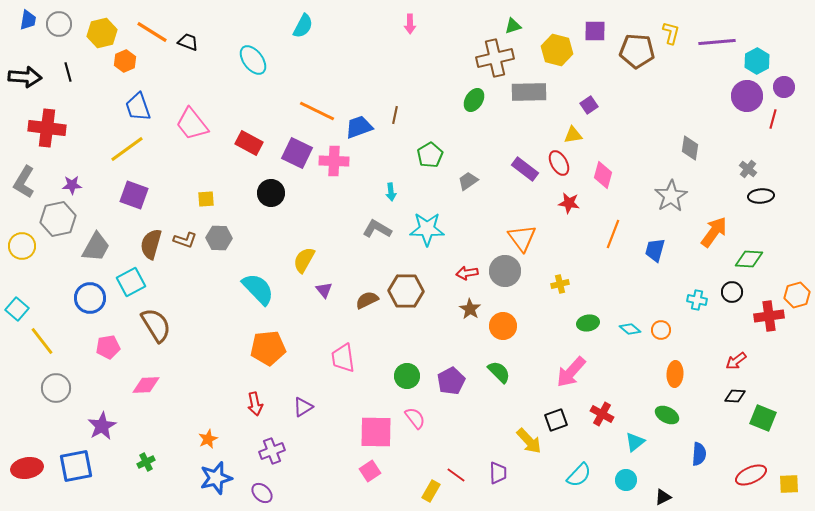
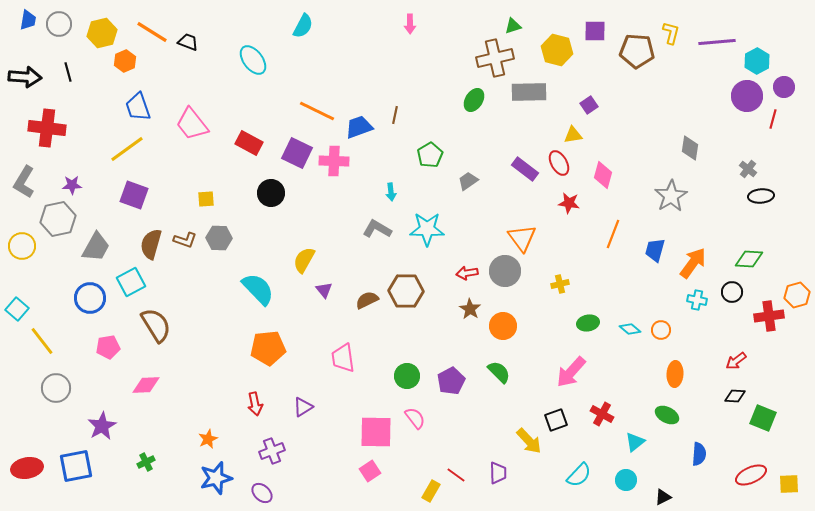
orange arrow at (714, 232): moved 21 px left, 31 px down
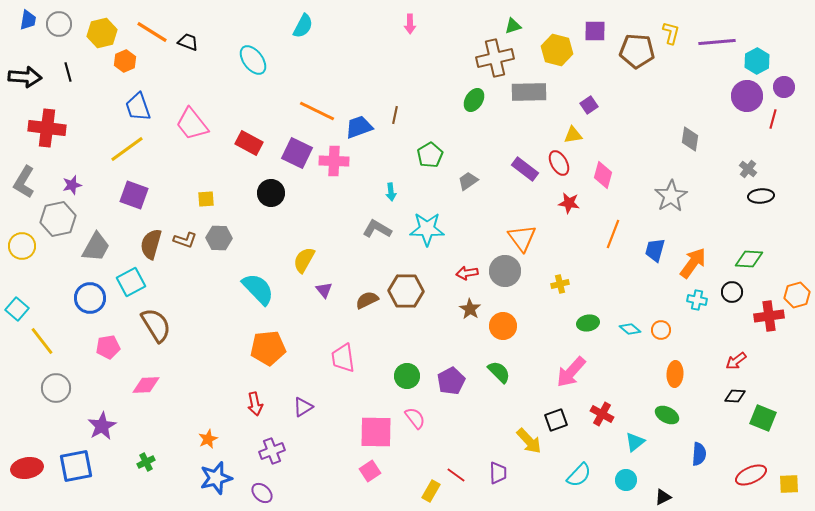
gray diamond at (690, 148): moved 9 px up
purple star at (72, 185): rotated 12 degrees counterclockwise
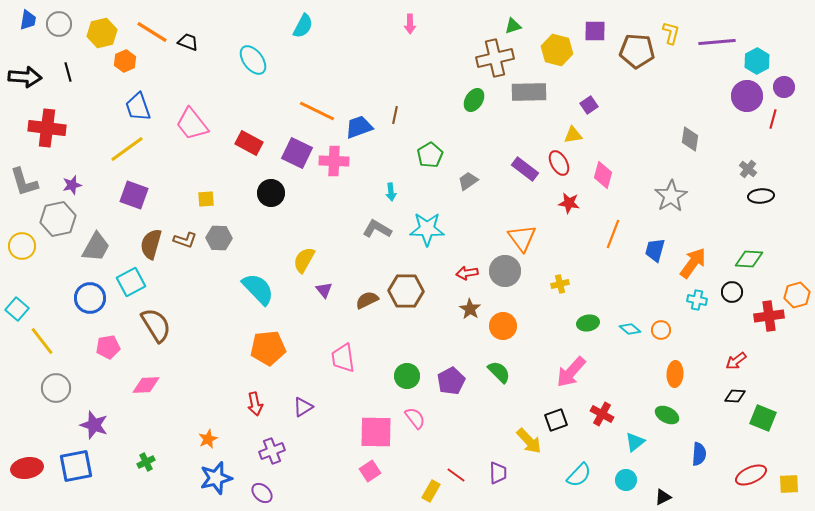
gray L-shape at (24, 182): rotated 48 degrees counterclockwise
purple star at (102, 426): moved 8 px left, 1 px up; rotated 24 degrees counterclockwise
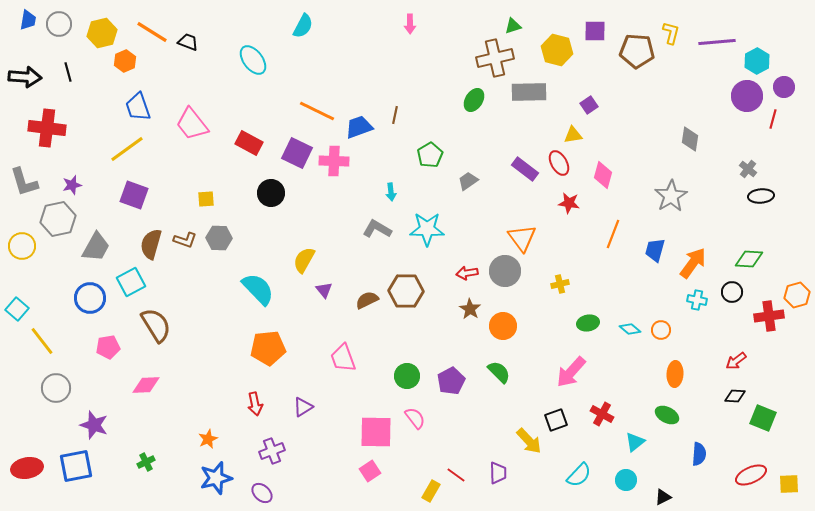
pink trapezoid at (343, 358): rotated 12 degrees counterclockwise
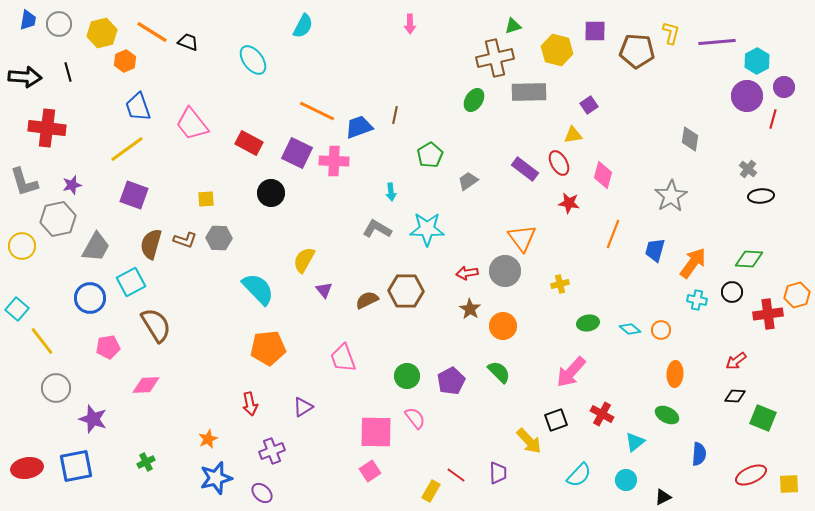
red cross at (769, 316): moved 1 px left, 2 px up
red arrow at (255, 404): moved 5 px left
purple star at (94, 425): moved 1 px left, 6 px up
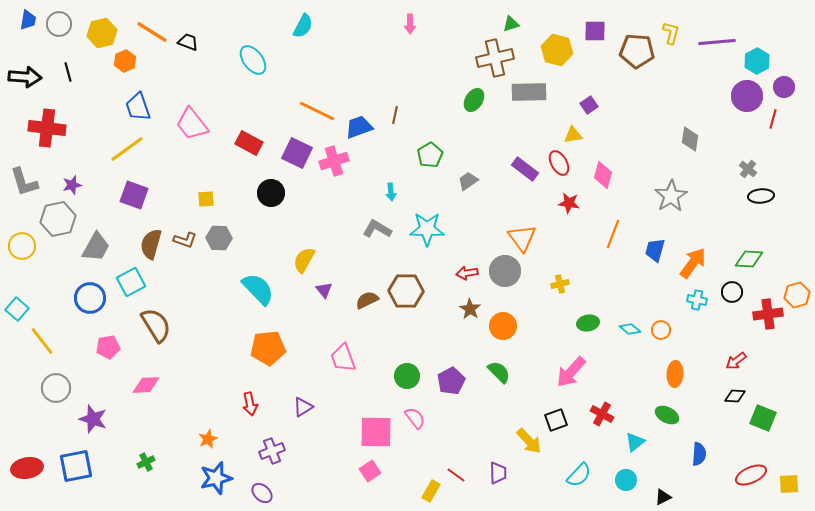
green triangle at (513, 26): moved 2 px left, 2 px up
pink cross at (334, 161): rotated 20 degrees counterclockwise
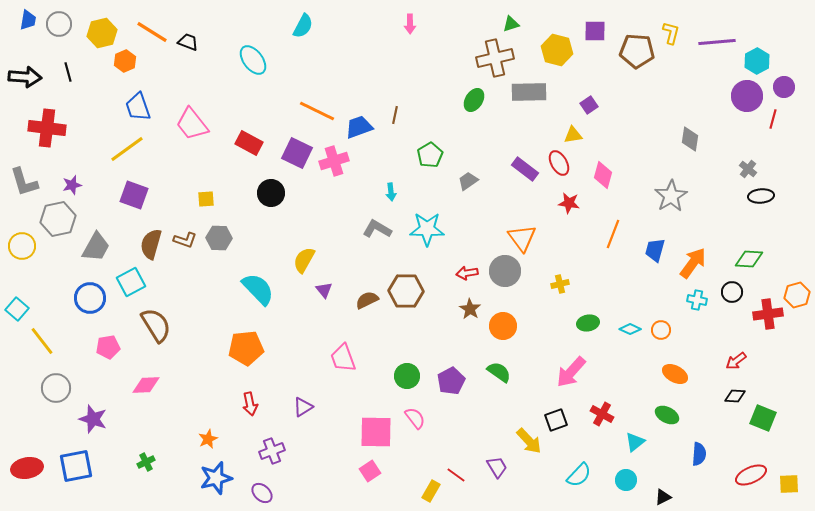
cyan diamond at (630, 329): rotated 15 degrees counterclockwise
orange pentagon at (268, 348): moved 22 px left
green semicircle at (499, 372): rotated 10 degrees counterclockwise
orange ellipse at (675, 374): rotated 65 degrees counterclockwise
purple trapezoid at (498, 473): moved 1 px left, 6 px up; rotated 30 degrees counterclockwise
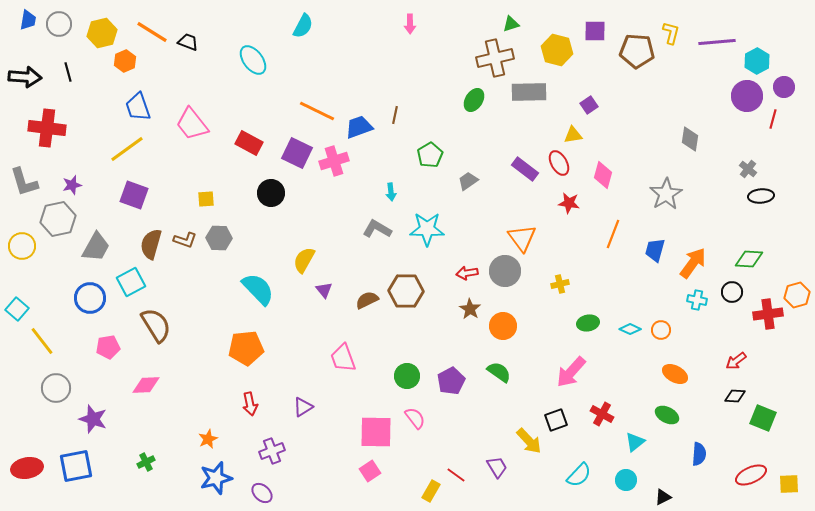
gray star at (671, 196): moved 5 px left, 2 px up
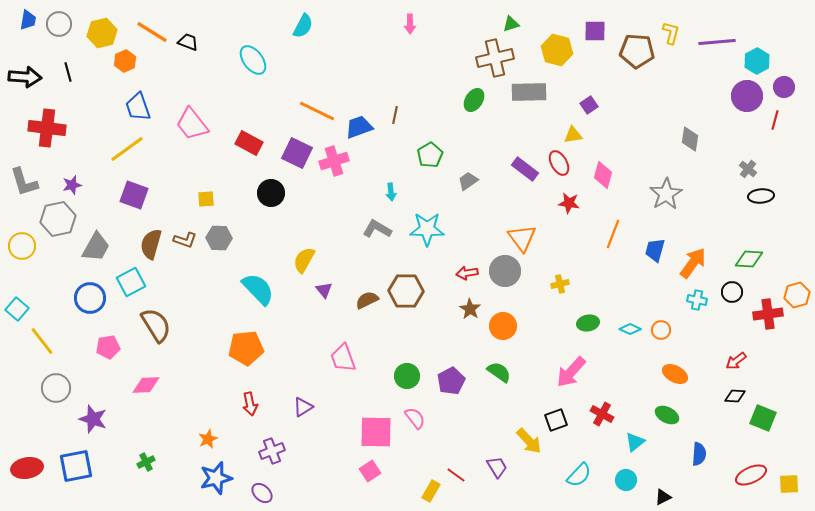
red line at (773, 119): moved 2 px right, 1 px down
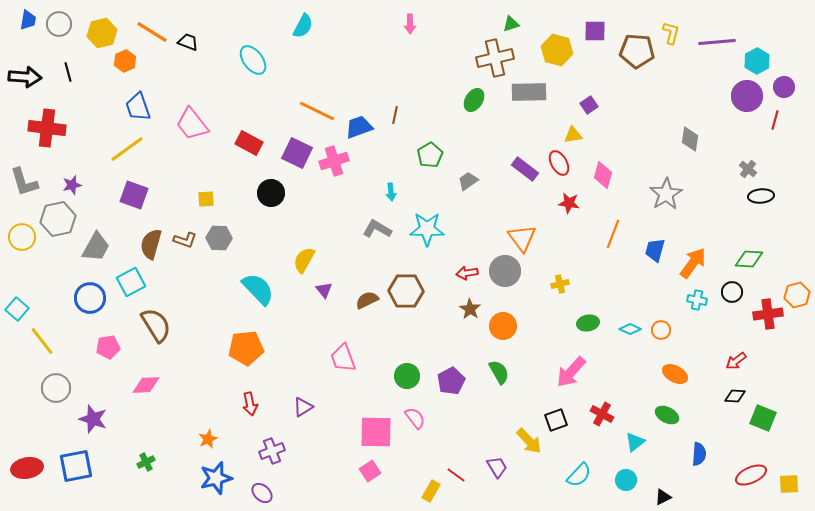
yellow circle at (22, 246): moved 9 px up
green semicircle at (499, 372): rotated 25 degrees clockwise
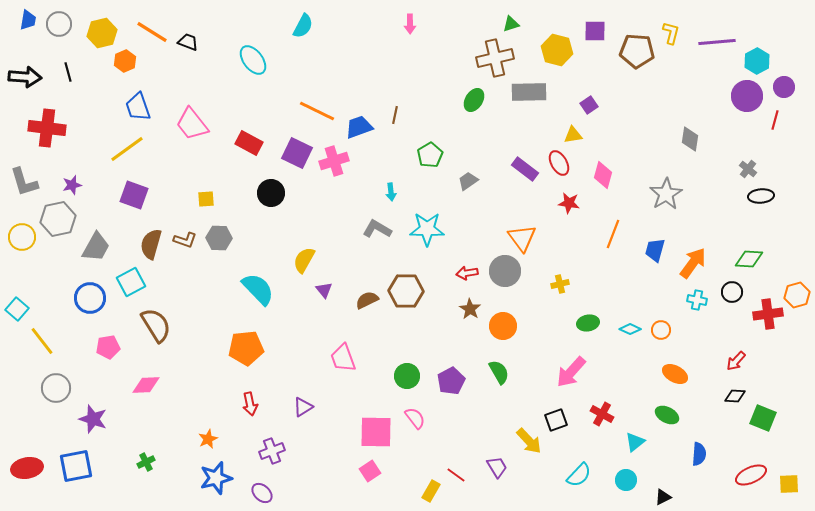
red arrow at (736, 361): rotated 10 degrees counterclockwise
